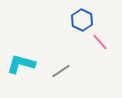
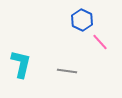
cyan L-shape: rotated 88 degrees clockwise
gray line: moved 6 px right; rotated 42 degrees clockwise
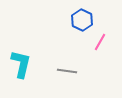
pink line: rotated 72 degrees clockwise
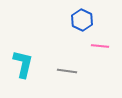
pink line: moved 4 px down; rotated 66 degrees clockwise
cyan L-shape: moved 2 px right
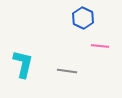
blue hexagon: moved 1 px right, 2 px up
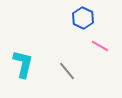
pink line: rotated 24 degrees clockwise
gray line: rotated 42 degrees clockwise
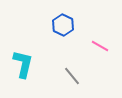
blue hexagon: moved 20 px left, 7 px down
gray line: moved 5 px right, 5 px down
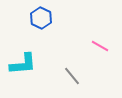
blue hexagon: moved 22 px left, 7 px up
cyan L-shape: rotated 72 degrees clockwise
